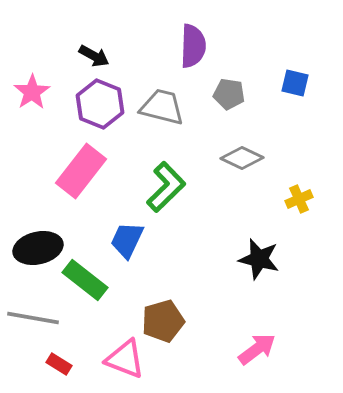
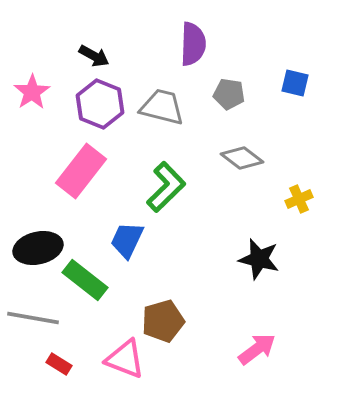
purple semicircle: moved 2 px up
gray diamond: rotated 12 degrees clockwise
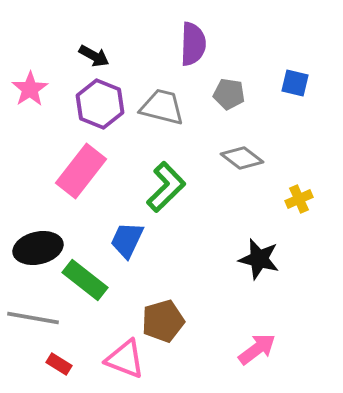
pink star: moved 2 px left, 3 px up
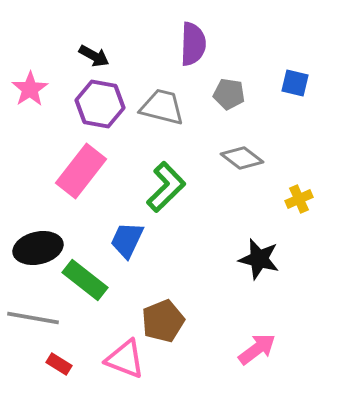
purple hexagon: rotated 12 degrees counterclockwise
brown pentagon: rotated 6 degrees counterclockwise
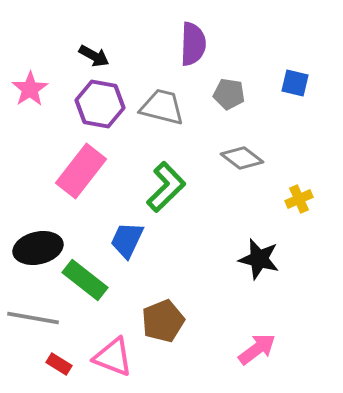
pink triangle: moved 12 px left, 2 px up
